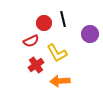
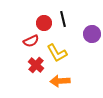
purple circle: moved 2 px right
red cross: rotated 14 degrees counterclockwise
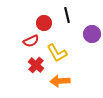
black line: moved 4 px right, 4 px up
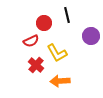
purple circle: moved 1 px left, 2 px down
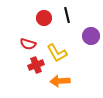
red circle: moved 5 px up
red semicircle: moved 3 px left, 3 px down; rotated 42 degrees clockwise
red cross: rotated 28 degrees clockwise
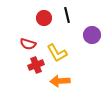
purple circle: moved 1 px right, 1 px up
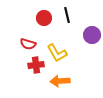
red cross: rotated 14 degrees clockwise
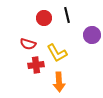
orange arrow: moved 1 px left, 1 px down; rotated 90 degrees counterclockwise
